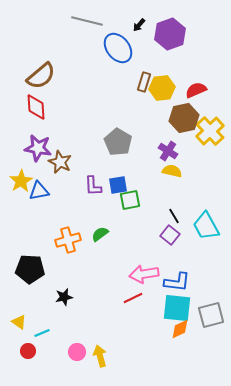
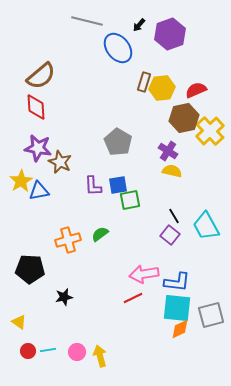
cyan line: moved 6 px right, 17 px down; rotated 14 degrees clockwise
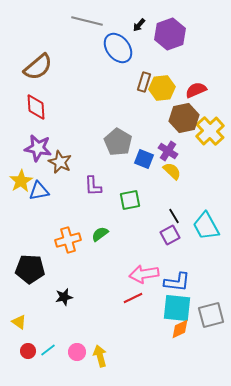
brown semicircle: moved 3 px left, 9 px up
yellow semicircle: rotated 30 degrees clockwise
blue square: moved 26 px right, 26 px up; rotated 30 degrees clockwise
purple square: rotated 24 degrees clockwise
cyan line: rotated 28 degrees counterclockwise
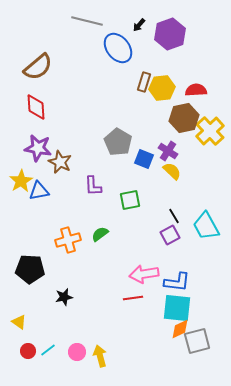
red semicircle: rotated 20 degrees clockwise
red line: rotated 18 degrees clockwise
gray square: moved 14 px left, 26 px down
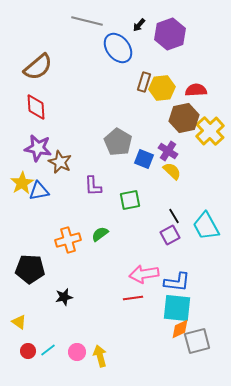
yellow star: moved 1 px right, 2 px down
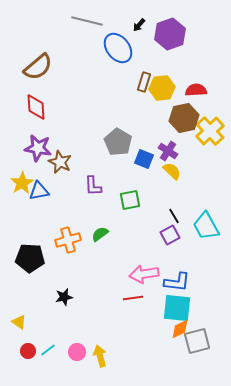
black pentagon: moved 11 px up
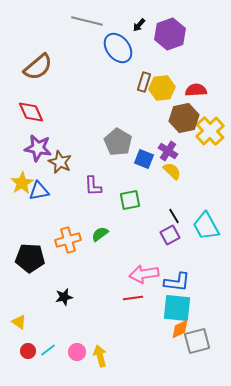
red diamond: moved 5 px left, 5 px down; rotated 20 degrees counterclockwise
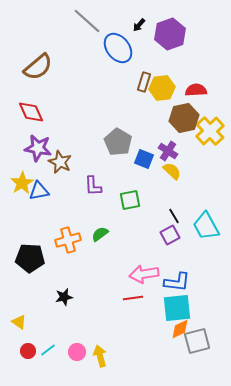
gray line: rotated 28 degrees clockwise
cyan square: rotated 12 degrees counterclockwise
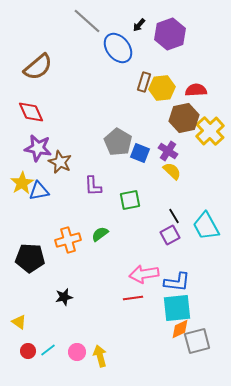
blue square: moved 4 px left, 6 px up
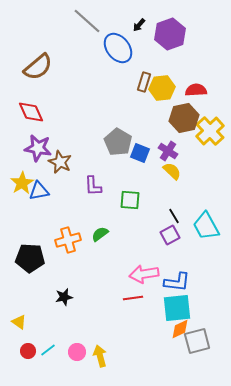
green square: rotated 15 degrees clockwise
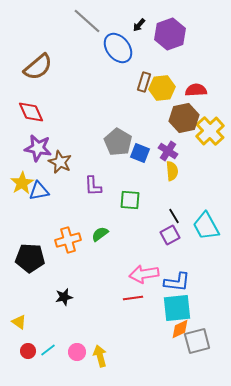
yellow semicircle: rotated 42 degrees clockwise
